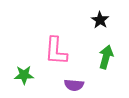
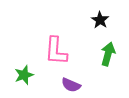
green arrow: moved 2 px right, 3 px up
green star: rotated 18 degrees counterclockwise
purple semicircle: moved 3 px left; rotated 18 degrees clockwise
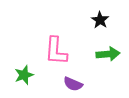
green arrow: rotated 70 degrees clockwise
purple semicircle: moved 2 px right, 1 px up
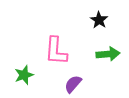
black star: moved 1 px left
purple semicircle: rotated 108 degrees clockwise
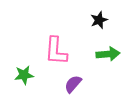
black star: rotated 18 degrees clockwise
green star: rotated 12 degrees clockwise
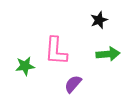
green star: moved 1 px right, 9 px up
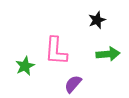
black star: moved 2 px left
green star: rotated 18 degrees counterclockwise
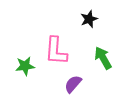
black star: moved 8 px left, 1 px up
green arrow: moved 5 px left, 4 px down; rotated 115 degrees counterclockwise
green star: rotated 18 degrees clockwise
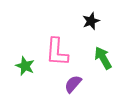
black star: moved 2 px right, 2 px down
pink L-shape: moved 1 px right, 1 px down
green star: rotated 30 degrees clockwise
